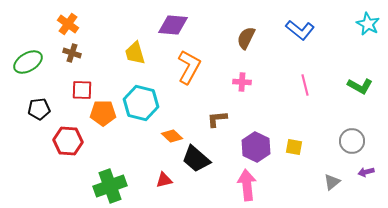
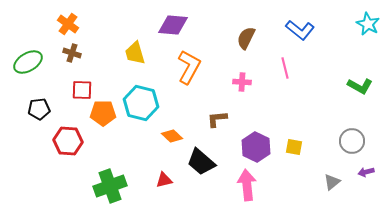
pink line: moved 20 px left, 17 px up
black trapezoid: moved 5 px right, 3 px down
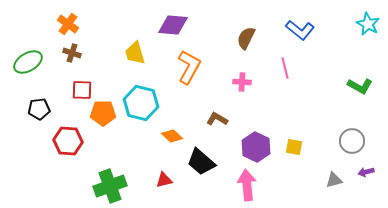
brown L-shape: rotated 35 degrees clockwise
gray triangle: moved 2 px right, 2 px up; rotated 24 degrees clockwise
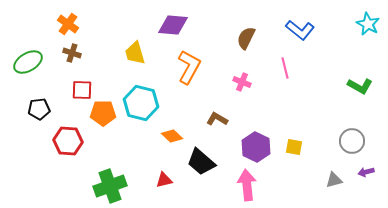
pink cross: rotated 18 degrees clockwise
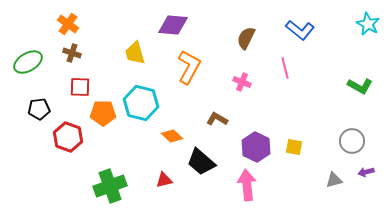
red square: moved 2 px left, 3 px up
red hexagon: moved 4 px up; rotated 16 degrees clockwise
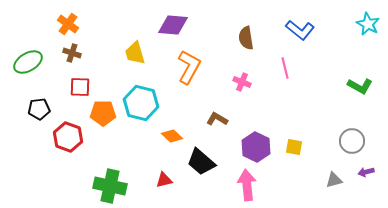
brown semicircle: rotated 35 degrees counterclockwise
green cross: rotated 32 degrees clockwise
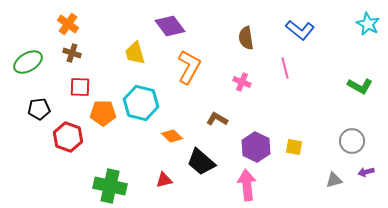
purple diamond: moved 3 px left, 1 px down; rotated 48 degrees clockwise
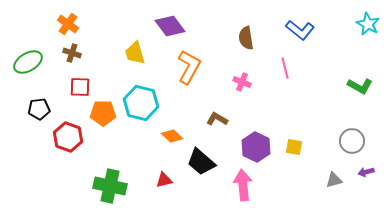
pink arrow: moved 4 px left
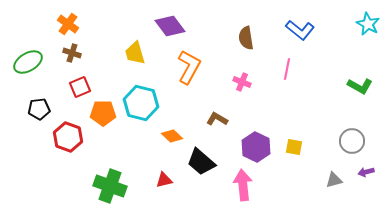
pink line: moved 2 px right, 1 px down; rotated 25 degrees clockwise
red square: rotated 25 degrees counterclockwise
green cross: rotated 8 degrees clockwise
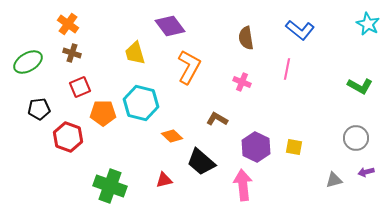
gray circle: moved 4 px right, 3 px up
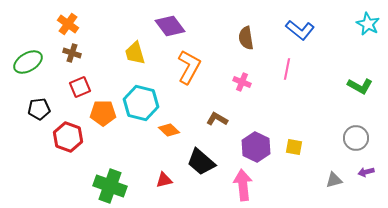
orange diamond: moved 3 px left, 6 px up
